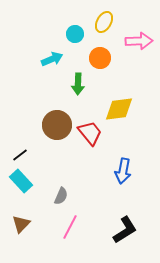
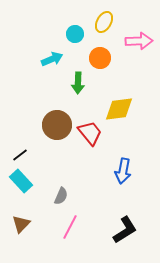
green arrow: moved 1 px up
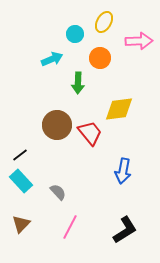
gray semicircle: moved 3 px left, 4 px up; rotated 66 degrees counterclockwise
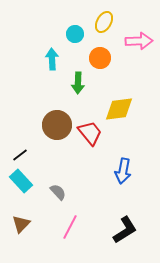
cyan arrow: rotated 70 degrees counterclockwise
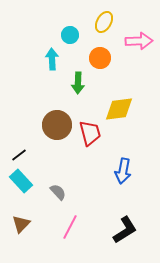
cyan circle: moved 5 px left, 1 px down
red trapezoid: rotated 24 degrees clockwise
black line: moved 1 px left
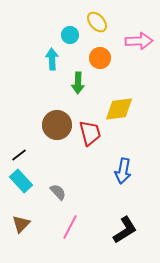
yellow ellipse: moved 7 px left; rotated 70 degrees counterclockwise
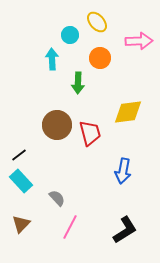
yellow diamond: moved 9 px right, 3 px down
gray semicircle: moved 1 px left, 6 px down
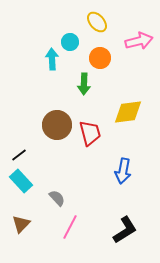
cyan circle: moved 7 px down
pink arrow: rotated 12 degrees counterclockwise
green arrow: moved 6 px right, 1 px down
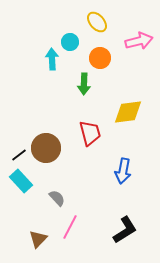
brown circle: moved 11 px left, 23 px down
brown triangle: moved 17 px right, 15 px down
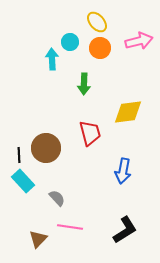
orange circle: moved 10 px up
black line: rotated 56 degrees counterclockwise
cyan rectangle: moved 2 px right
pink line: rotated 70 degrees clockwise
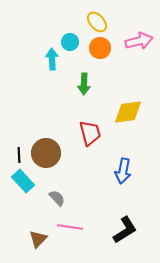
brown circle: moved 5 px down
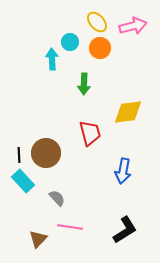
pink arrow: moved 6 px left, 15 px up
